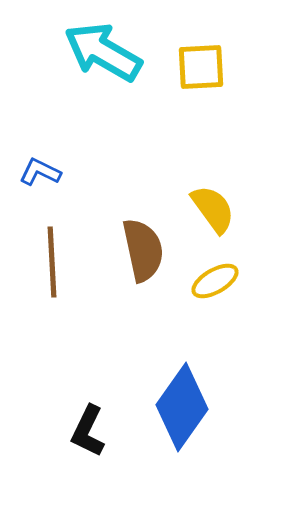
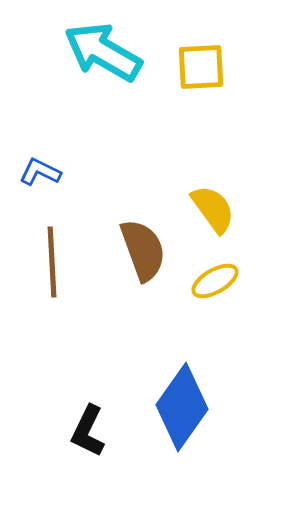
brown semicircle: rotated 8 degrees counterclockwise
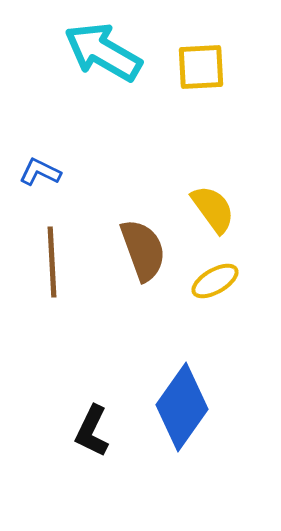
black L-shape: moved 4 px right
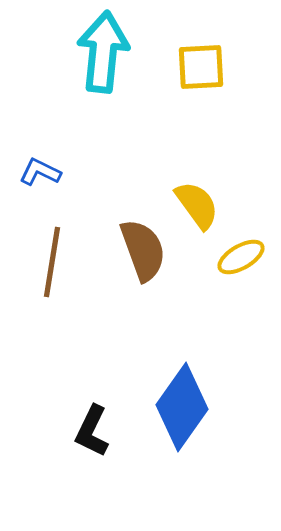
cyan arrow: rotated 66 degrees clockwise
yellow semicircle: moved 16 px left, 4 px up
brown line: rotated 12 degrees clockwise
yellow ellipse: moved 26 px right, 24 px up
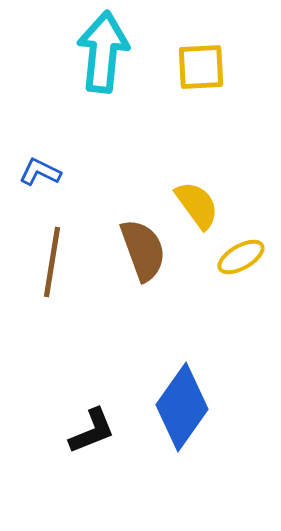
black L-shape: rotated 138 degrees counterclockwise
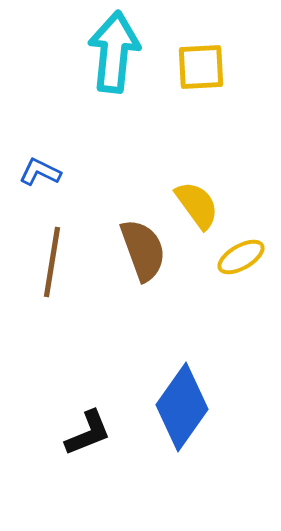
cyan arrow: moved 11 px right
black L-shape: moved 4 px left, 2 px down
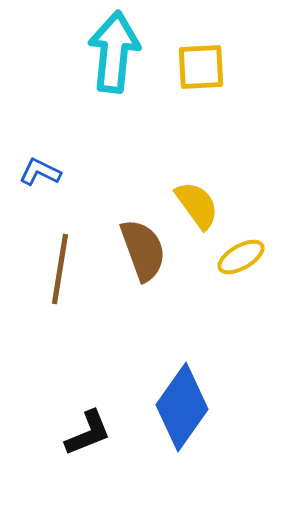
brown line: moved 8 px right, 7 px down
